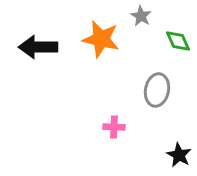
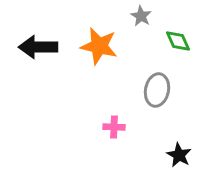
orange star: moved 2 px left, 7 px down
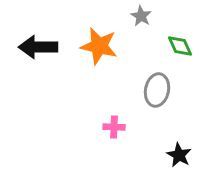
green diamond: moved 2 px right, 5 px down
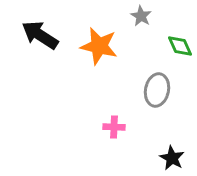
black arrow: moved 2 px right, 12 px up; rotated 33 degrees clockwise
black star: moved 7 px left, 3 px down
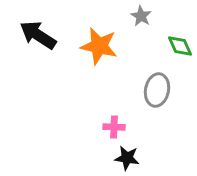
black arrow: moved 2 px left
black star: moved 45 px left; rotated 20 degrees counterclockwise
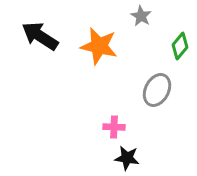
black arrow: moved 2 px right, 1 px down
green diamond: rotated 64 degrees clockwise
gray ellipse: rotated 16 degrees clockwise
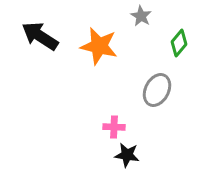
green diamond: moved 1 px left, 3 px up
black star: moved 3 px up
